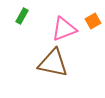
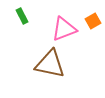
green rectangle: rotated 56 degrees counterclockwise
brown triangle: moved 3 px left, 1 px down
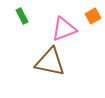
orange square: moved 5 px up
brown triangle: moved 2 px up
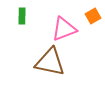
green rectangle: rotated 28 degrees clockwise
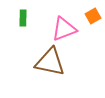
green rectangle: moved 1 px right, 2 px down
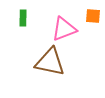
orange square: rotated 35 degrees clockwise
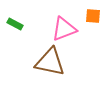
green rectangle: moved 8 px left, 6 px down; rotated 63 degrees counterclockwise
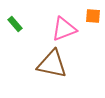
green rectangle: rotated 21 degrees clockwise
brown triangle: moved 2 px right, 2 px down
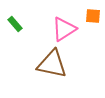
pink triangle: rotated 12 degrees counterclockwise
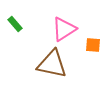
orange square: moved 29 px down
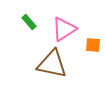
green rectangle: moved 14 px right, 2 px up
